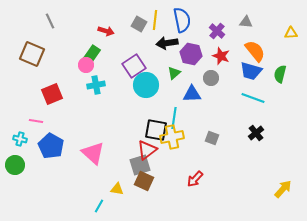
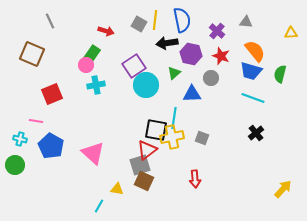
gray square at (212, 138): moved 10 px left
red arrow at (195, 179): rotated 48 degrees counterclockwise
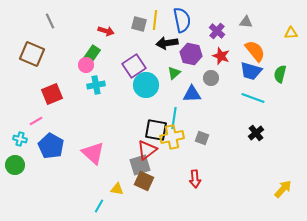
gray square at (139, 24): rotated 14 degrees counterclockwise
pink line at (36, 121): rotated 40 degrees counterclockwise
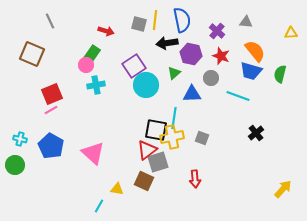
cyan line at (253, 98): moved 15 px left, 2 px up
pink line at (36, 121): moved 15 px right, 11 px up
gray square at (140, 165): moved 18 px right, 3 px up
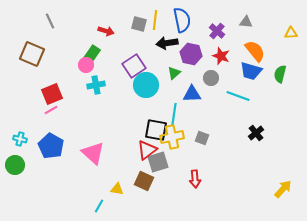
cyan line at (174, 118): moved 4 px up
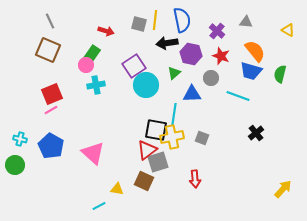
yellow triangle at (291, 33): moved 3 px left, 3 px up; rotated 32 degrees clockwise
brown square at (32, 54): moved 16 px right, 4 px up
cyan line at (99, 206): rotated 32 degrees clockwise
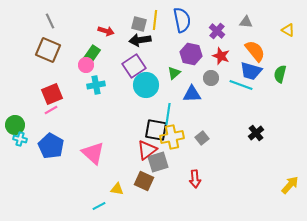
black arrow at (167, 43): moved 27 px left, 3 px up
cyan line at (238, 96): moved 3 px right, 11 px up
cyan line at (174, 114): moved 6 px left
gray square at (202, 138): rotated 32 degrees clockwise
green circle at (15, 165): moved 40 px up
yellow arrow at (283, 189): moved 7 px right, 4 px up
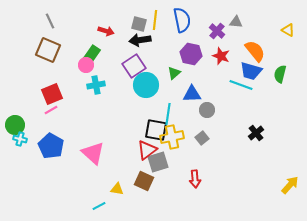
gray triangle at (246, 22): moved 10 px left
gray circle at (211, 78): moved 4 px left, 32 px down
